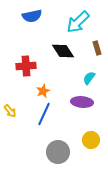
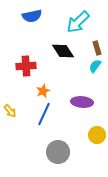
cyan semicircle: moved 6 px right, 12 px up
yellow circle: moved 6 px right, 5 px up
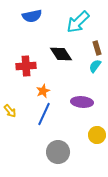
black diamond: moved 2 px left, 3 px down
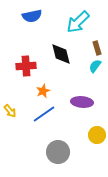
black diamond: rotated 20 degrees clockwise
blue line: rotated 30 degrees clockwise
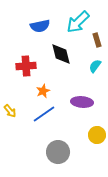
blue semicircle: moved 8 px right, 10 px down
brown rectangle: moved 8 px up
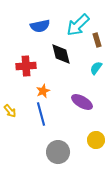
cyan arrow: moved 3 px down
cyan semicircle: moved 1 px right, 2 px down
purple ellipse: rotated 25 degrees clockwise
blue line: moved 3 px left; rotated 70 degrees counterclockwise
yellow circle: moved 1 px left, 5 px down
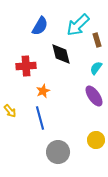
blue semicircle: rotated 48 degrees counterclockwise
purple ellipse: moved 12 px right, 6 px up; rotated 25 degrees clockwise
blue line: moved 1 px left, 4 px down
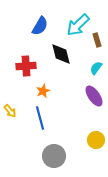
gray circle: moved 4 px left, 4 px down
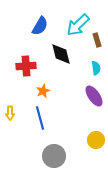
cyan semicircle: rotated 136 degrees clockwise
yellow arrow: moved 2 px down; rotated 40 degrees clockwise
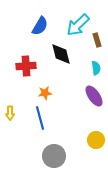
orange star: moved 2 px right, 2 px down; rotated 16 degrees clockwise
